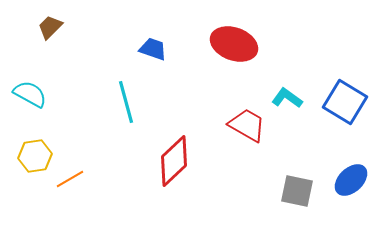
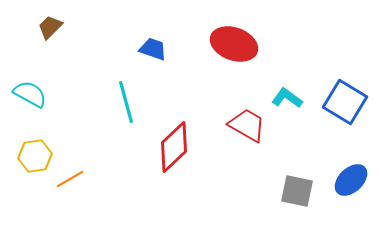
red diamond: moved 14 px up
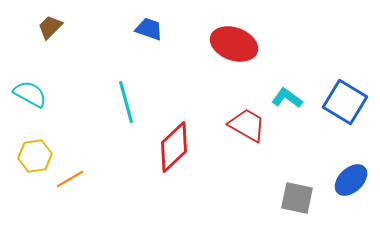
blue trapezoid: moved 4 px left, 20 px up
gray square: moved 7 px down
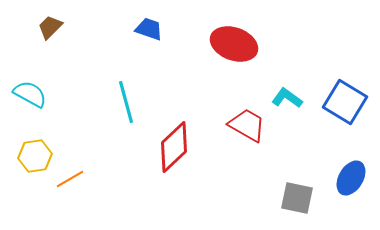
blue ellipse: moved 2 px up; rotated 16 degrees counterclockwise
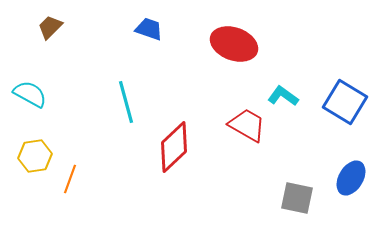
cyan L-shape: moved 4 px left, 2 px up
orange line: rotated 40 degrees counterclockwise
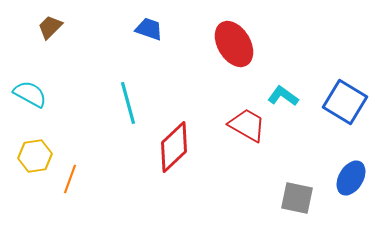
red ellipse: rotated 39 degrees clockwise
cyan line: moved 2 px right, 1 px down
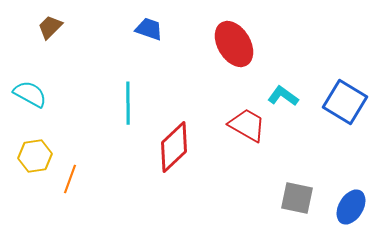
cyan line: rotated 15 degrees clockwise
blue ellipse: moved 29 px down
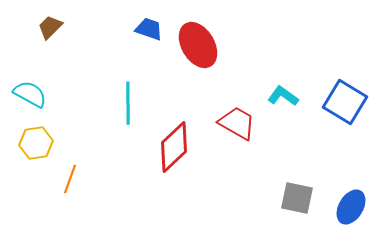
red ellipse: moved 36 px left, 1 px down
red trapezoid: moved 10 px left, 2 px up
yellow hexagon: moved 1 px right, 13 px up
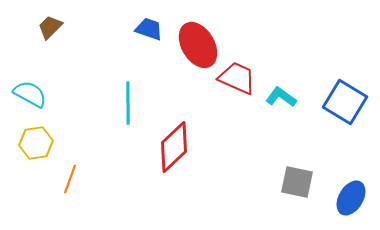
cyan L-shape: moved 2 px left, 1 px down
red trapezoid: moved 45 px up; rotated 6 degrees counterclockwise
gray square: moved 16 px up
blue ellipse: moved 9 px up
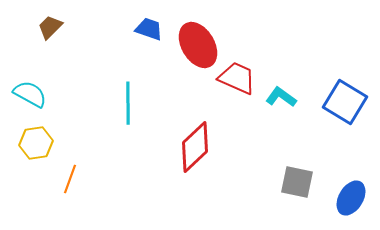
red diamond: moved 21 px right
